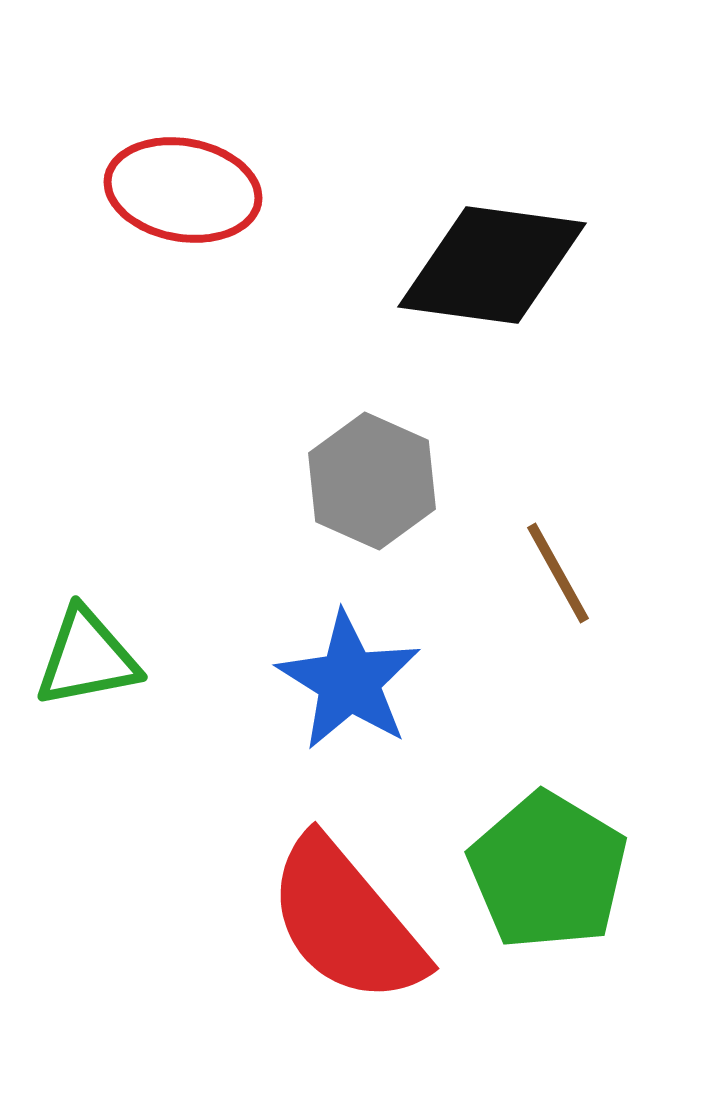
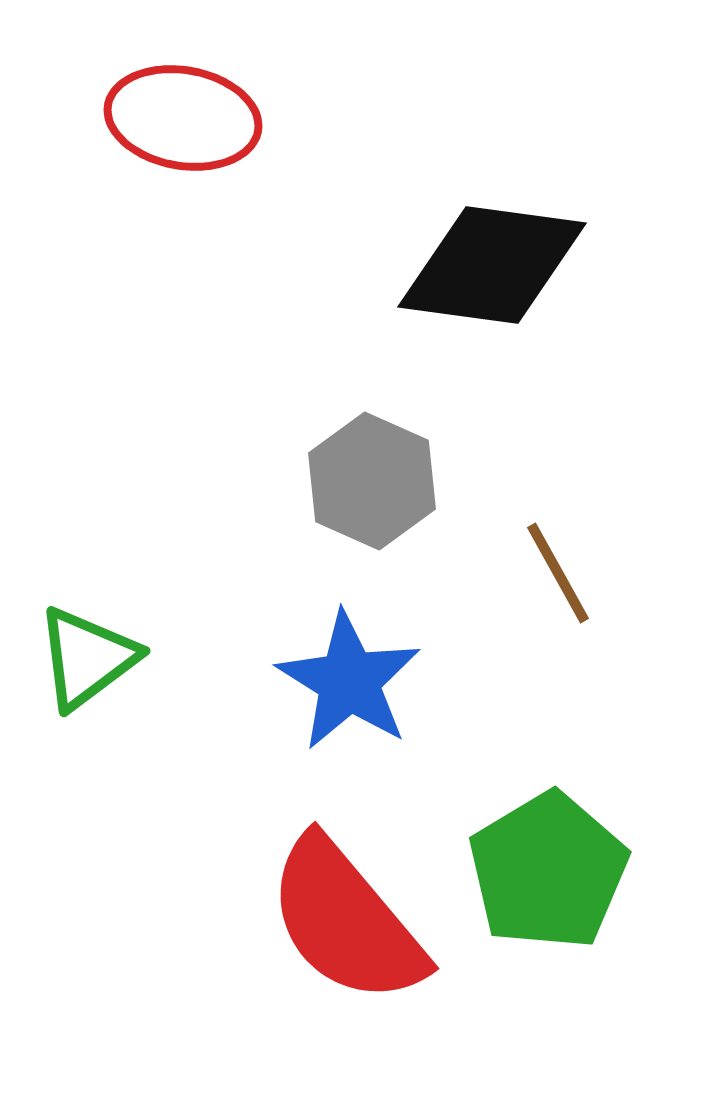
red ellipse: moved 72 px up
green triangle: rotated 26 degrees counterclockwise
green pentagon: rotated 10 degrees clockwise
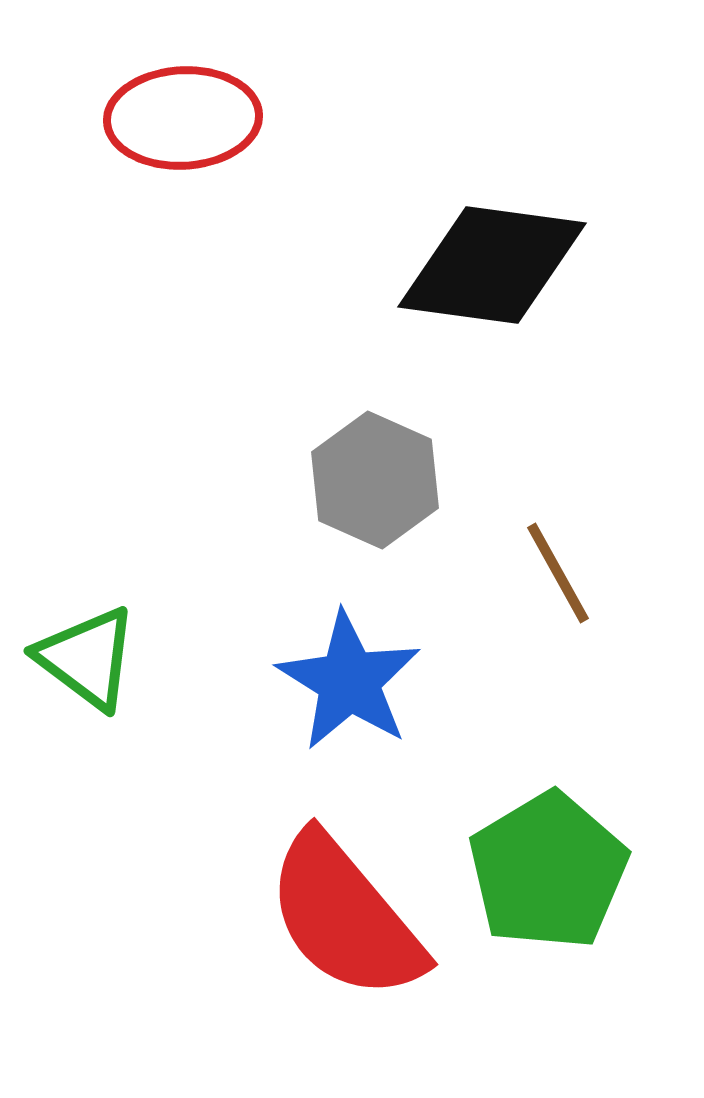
red ellipse: rotated 13 degrees counterclockwise
gray hexagon: moved 3 px right, 1 px up
green triangle: rotated 46 degrees counterclockwise
red semicircle: moved 1 px left, 4 px up
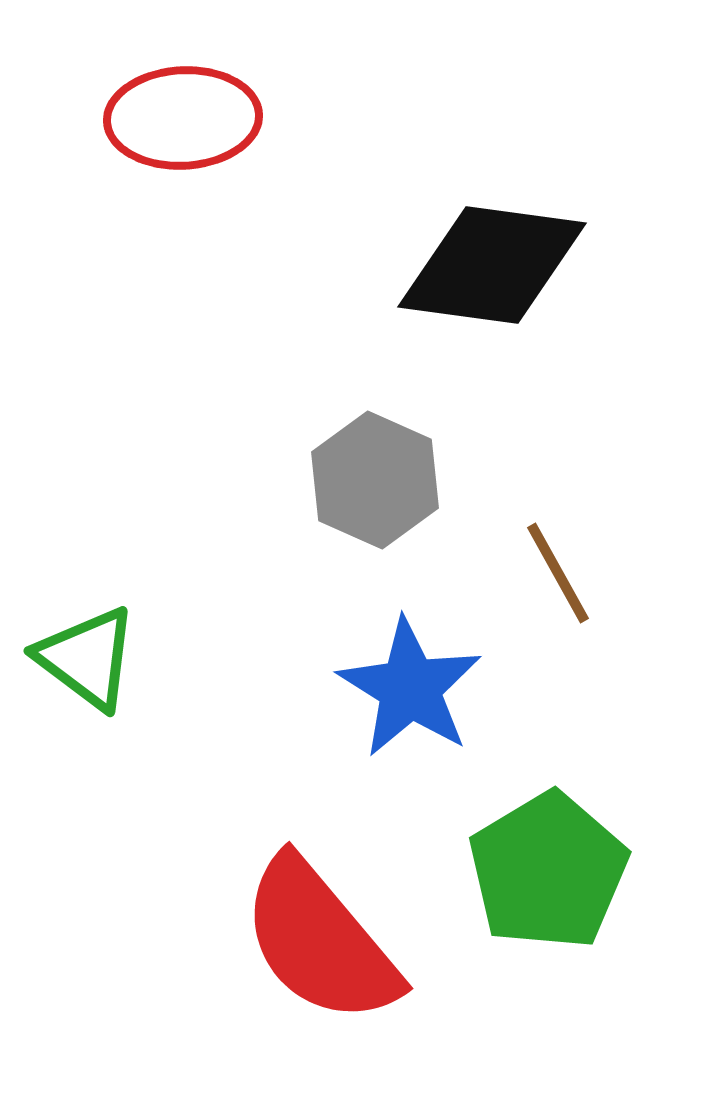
blue star: moved 61 px right, 7 px down
red semicircle: moved 25 px left, 24 px down
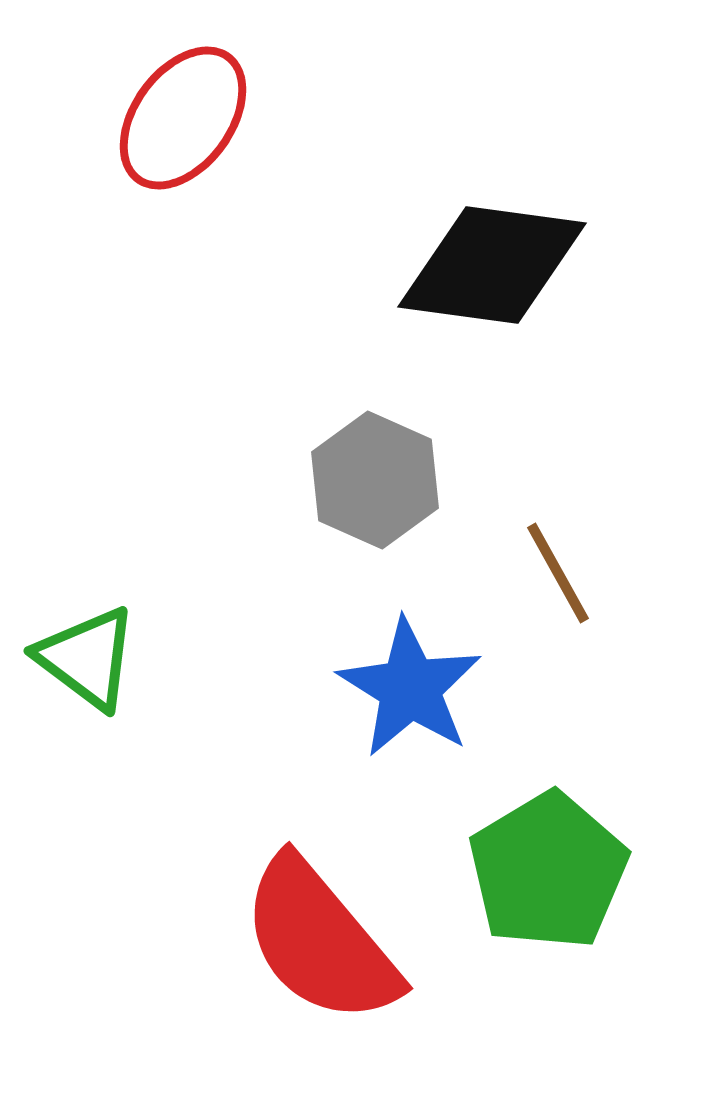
red ellipse: rotated 51 degrees counterclockwise
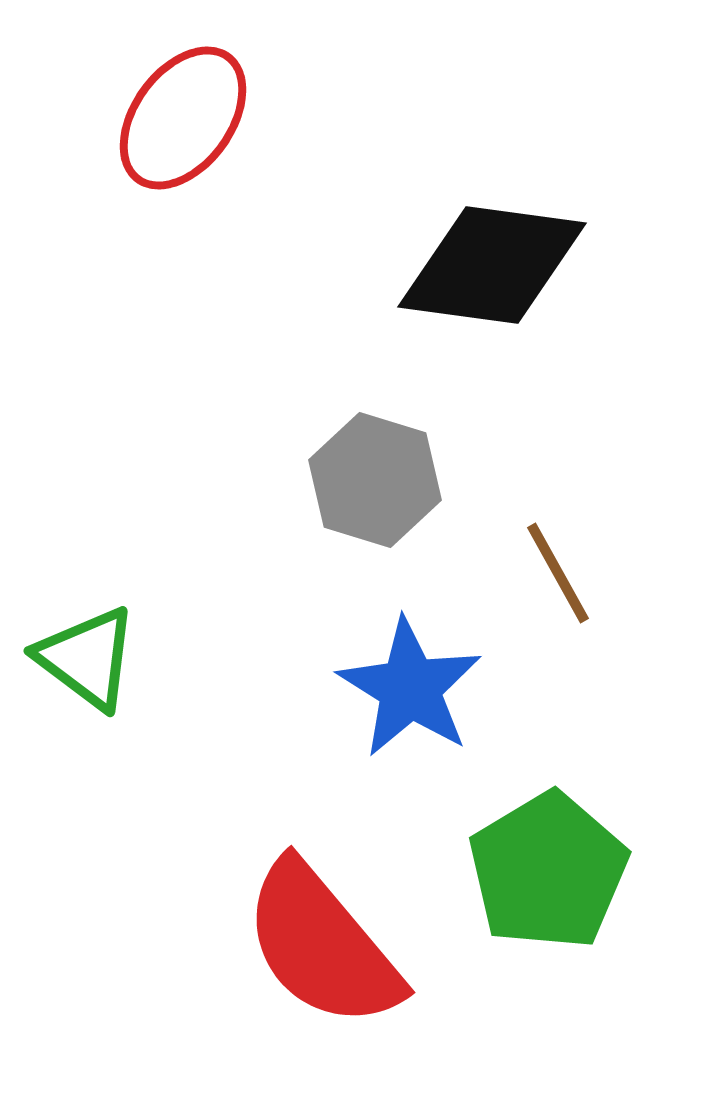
gray hexagon: rotated 7 degrees counterclockwise
red semicircle: moved 2 px right, 4 px down
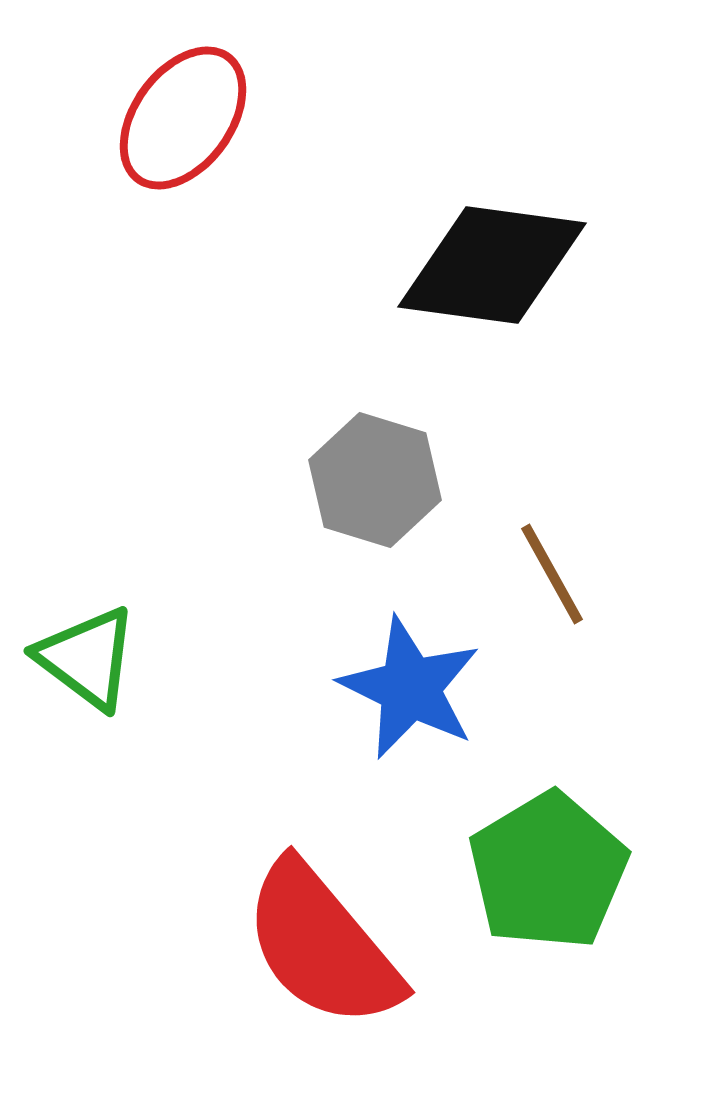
brown line: moved 6 px left, 1 px down
blue star: rotated 6 degrees counterclockwise
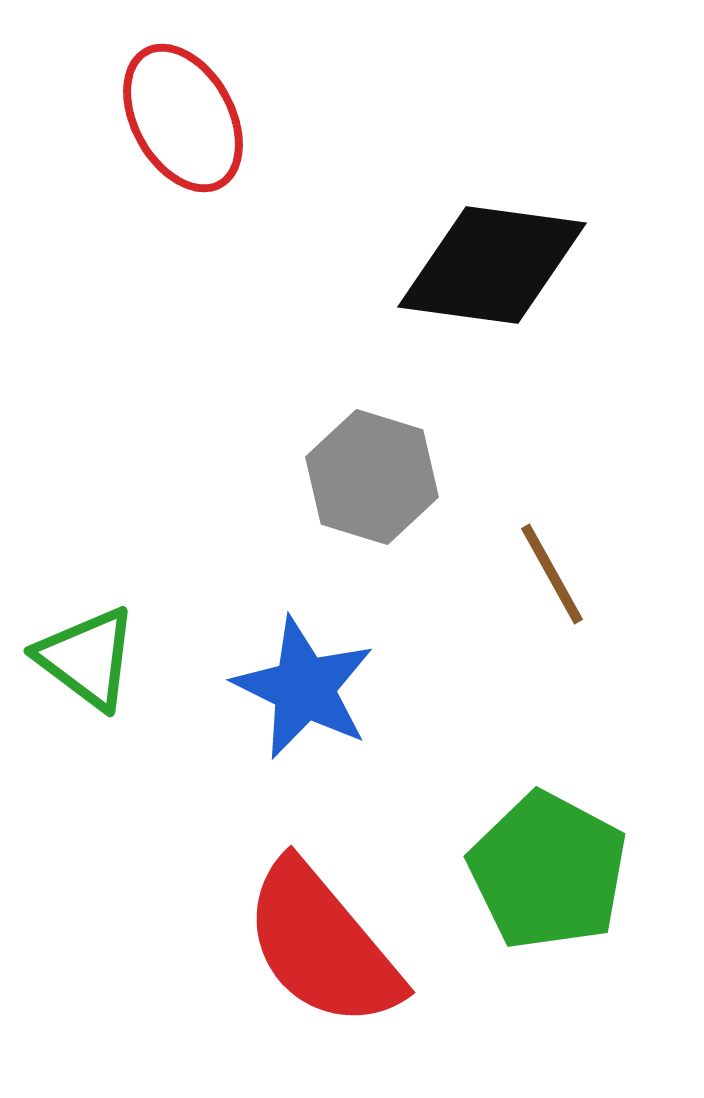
red ellipse: rotated 65 degrees counterclockwise
gray hexagon: moved 3 px left, 3 px up
blue star: moved 106 px left
green pentagon: rotated 13 degrees counterclockwise
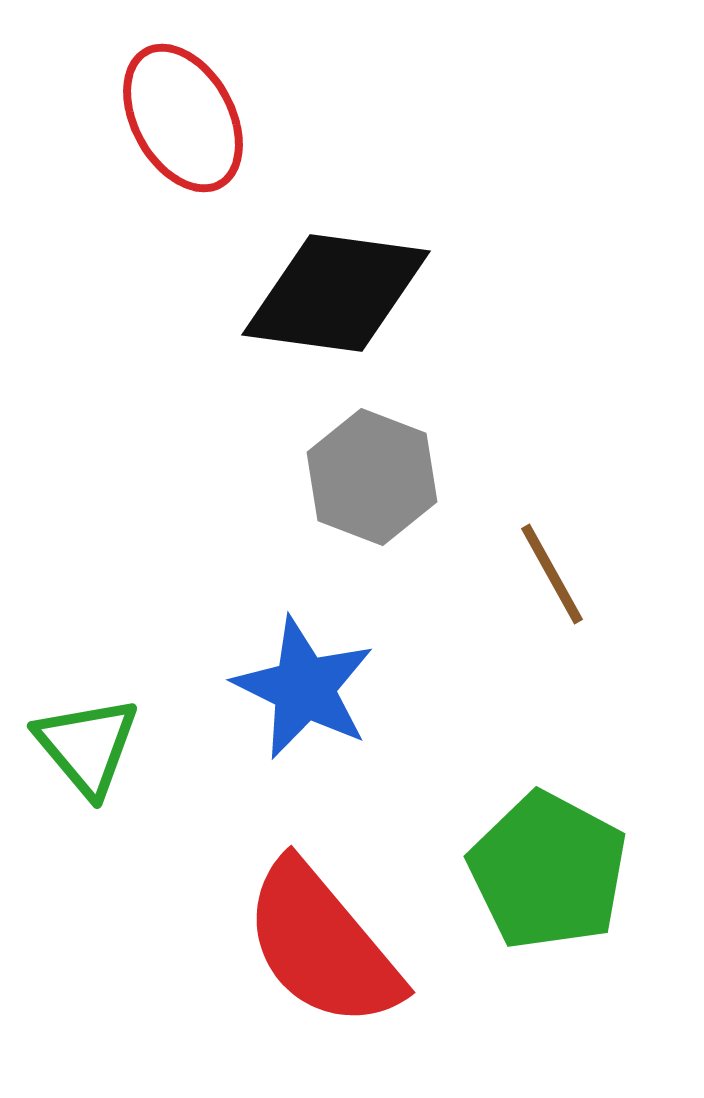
black diamond: moved 156 px left, 28 px down
gray hexagon: rotated 4 degrees clockwise
green triangle: moved 88 px down; rotated 13 degrees clockwise
